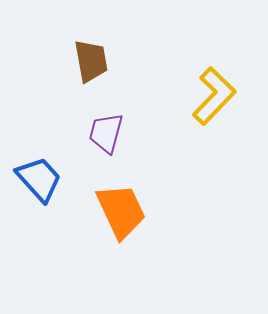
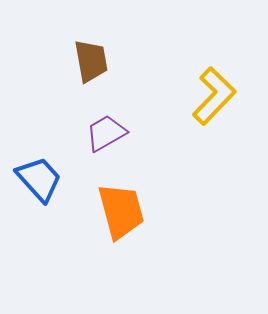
purple trapezoid: rotated 45 degrees clockwise
orange trapezoid: rotated 10 degrees clockwise
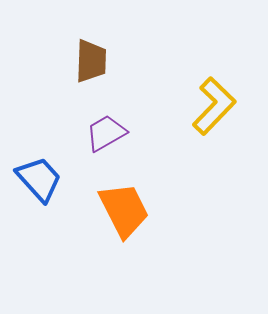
brown trapezoid: rotated 12 degrees clockwise
yellow L-shape: moved 10 px down
orange trapezoid: moved 3 px right, 1 px up; rotated 12 degrees counterclockwise
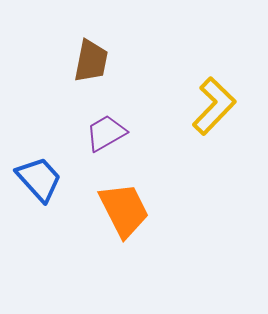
brown trapezoid: rotated 9 degrees clockwise
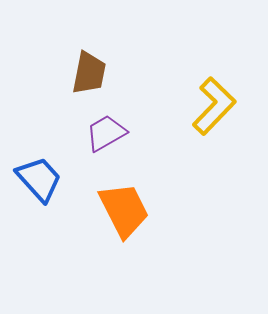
brown trapezoid: moved 2 px left, 12 px down
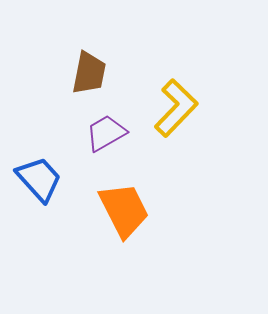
yellow L-shape: moved 38 px left, 2 px down
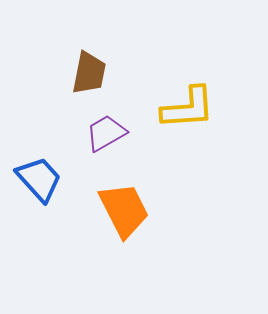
yellow L-shape: moved 12 px right; rotated 42 degrees clockwise
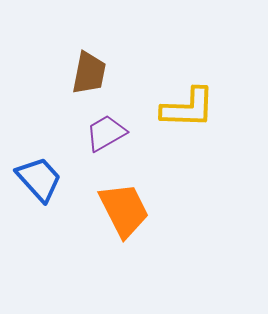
yellow L-shape: rotated 6 degrees clockwise
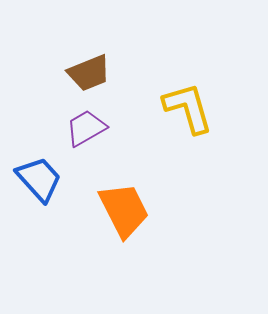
brown trapezoid: rotated 57 degrees clockwise
yellow L-shape: rotated 108 degrees counterclockwise
purple trapezoid: moved 20 px left, 5 px up
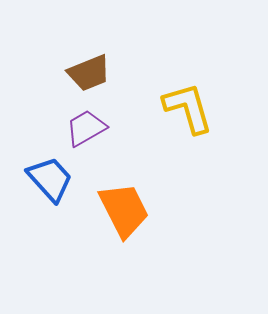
blue trapezoid: moved 11 px right
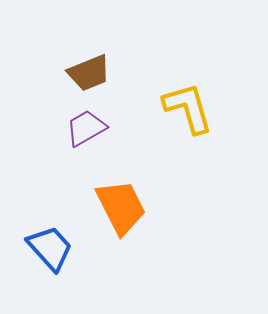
blue trapezoid: moved 69 px down
orange trapezoid: moved 3 px left, 3 px up
